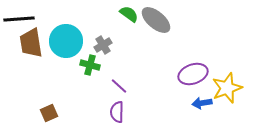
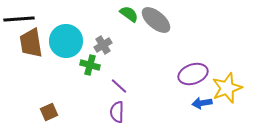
brown square: moved 1 px up
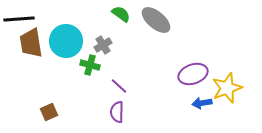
green semicircle: moved 8 px left
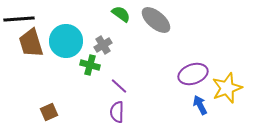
brown trapezoid: rotated 8 degrees counterclockwise
blue arrow: moved 2 px left, 2 px down; rotated 72 degrees clockwise
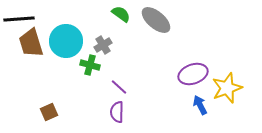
purple line: moved 1 px down
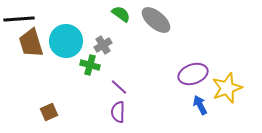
purple semicircle: moved 1 px right
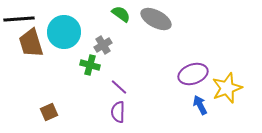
gray ellipse: moved 1 px up; rotated 12 degrees counterclockwise
cyan circle: moved 2 px left, 9 px up
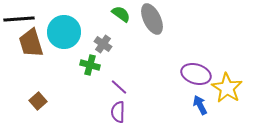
gray ellipse: moved 4 px left; rotated 36 degrees clockwise
gray cross: moved 1 px up; rotated 24 degrees counterclockwise
purple ellipse: moved 3 px right; rotated 36 degrees clockwise
yellow star: rotated 20 degrees counterclockwise
brown square: moved 11 px left, 11 px up; rotated 18 degrees counterclockwise
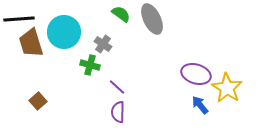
purple line: moved 2 px left
blue arrow: rotated 12 degrees counterclockwise
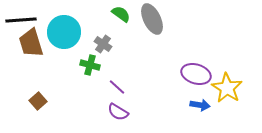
black line: moved 2 px right, 1 px down
blue arrow: rotated 138 degrees clockwise
purple semicircle: rotated 60 degrees counterclockwise
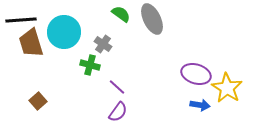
purple semicircle: rotated 85 degrees counterclockwise
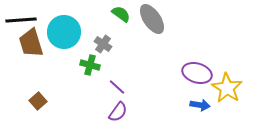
gray ellipse: rotated 8 degrees counterclockwise
purple ellipse: moved 1 px right, 1 px up
